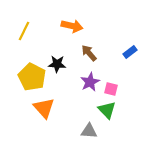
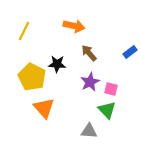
orange arrow: moved 2 px right
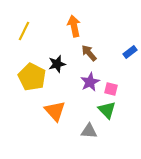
orange arrow: rotated 115 degrees counterclockwise
black star: rotated 18 degrees counterclockwise
orange triangle: moved 11 px right, 3 px down
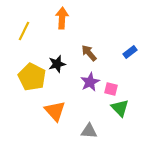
orange arrow: moved 12 px left, 8 px up; rotated 15 degrees clockwise
green triangle: moved 13 px right, 2 px up
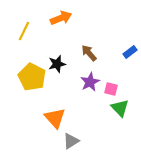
orange arrow: moved 1 px left; rotated 65 degrees clockwise
orange triangle: moved 7 px down
gray triangle: moved 18 px left, 10 px down; rotated 36 degrees counterclockwise
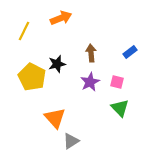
brown arrow: moved 2 px right; rotated 36 degrees clockwise
pink square: moved 6 px right, 7 px up
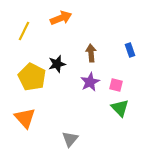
blue rectangle: moved 2 px up; rotated 72 degrees counterclockwise
pink square: moved 1 px left, 3 px down
orange triangle: moved 30 px left
gray triangle: moved 1 px left, 2 px up; rotated 18 degrees counterclockwise
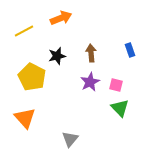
yellow line: rotated 36 degrees clockwise
black star: moved 8 px up
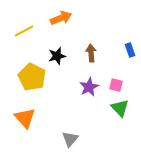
purple star: moved 1 px left, 5 px down
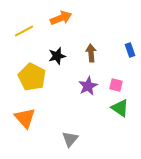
purple star: moved 1 px left, 1 px up
green triangle: rotated 12 degrees counterclockwise
